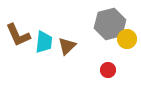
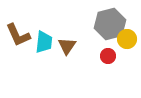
brown triangle: rotated 12 degrees counterclockwise
red circle: moved 14 px up
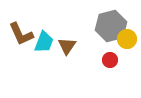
gray hexagon: moved 1 px right, 2 px down
brown L-shape: moved 3 px right, 1 px up
cyan trapezoid: rotated 15 degrees clockwise
red circle: moved 2 px right, 4 px down
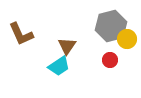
cyan trapezoid: moved 15 px right, 24 px down; rotated 35 degrees clockwise
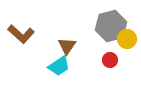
brown L-shape: rotated 24 degrees counterclockwise
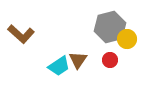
gray hexagon: moved 1 px left, 1 px down
brown triangle: moved 11 px right, 14 px down
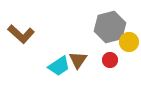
yellow circle: moved 2 px right, 3 px down
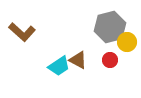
brown L-shape: moved 1 px right, 2 px up
yellow circle: moved 2 px left
brown triangle: rotated 36 degrees counterclockwise
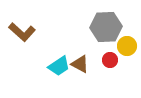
gray hexagon: moved 4 px left; rotated 12 degrees clockwise
yellow circle: moved 4 px down
brown triangle: moved 2 px right, 4 px down
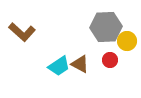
yellow circle: moved 5 px up
